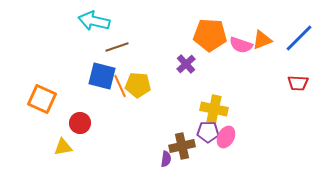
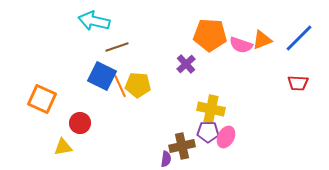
blue square: rotated 12 degrees clockwise
yellow cross: moved 3 px left
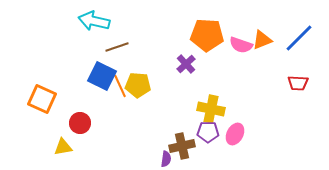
orange pentagon: moved 3 px left
pink ellipse: moved 9 px right, 3 px up
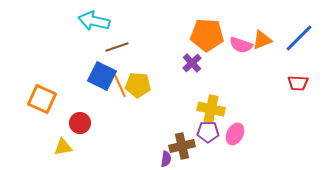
purple cross: moved 6 px right, 1 px up
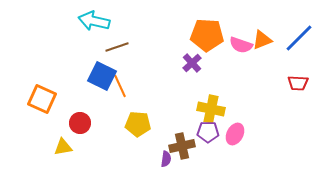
yellow pentagon: moved 39 px down
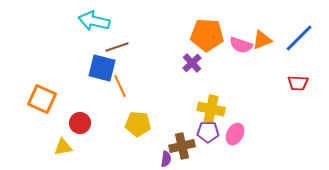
blue square: moved 8 px up; rotated 12 degrees counterclockwise
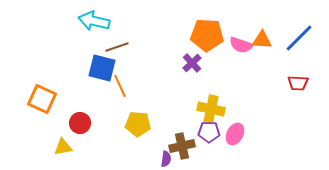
orange triangle: rotated 25 degrees clockwise
purple pentagon: moved 1 px right
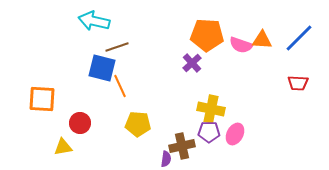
orange square: rotated 20 degrees counterclockwise
